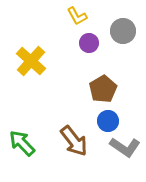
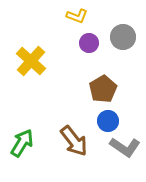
yellow L-shape: rotated 40 degrees counterclockwise
gray circle: moved 6 px down
green arrow: rotated 76 degrees clockwise
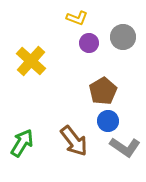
yellow L-shape: moved 2 px down
brown pentagon: moved 2 px down
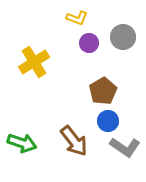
yellow cross: moved 3 px right, 1 px down; rotated 16 degrees clockwise
green arrow: rotated 76 degrees clockwise
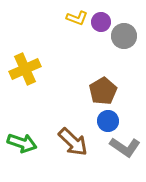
gray circle: moved 1 px right, 1 px up
purple circle: moved 12 px right, 21 px up
yellow cross: moved 9 px left, 7 px down; rotated 8 degrees clockwise
brown arrow: moved 1 px left, 1 px down; rotated 8 degrees counterclockwise
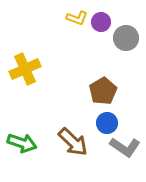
gray circle: moved 2 px right, 2 px down
blue circle: moved 1 px left, 2 px down
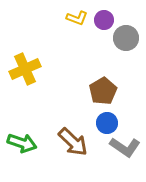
purple circle: moved 3 px right, 2 px up
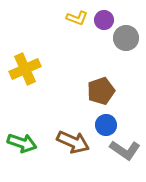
brown pentagon: moved 2 px left; rotated 12 degrees clockwise
blue circle: moved 1 px left, 2 px down
brown arrow: rotated 20 degrees counterclockwise
gray L-shape: moved 3 px down
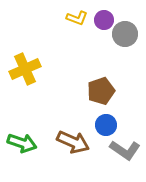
gray circle: moved 1 px left, 4 px up
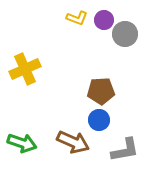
brown pentagon: rotated 16 degrees clockwise
blue circle: moved 7 px left, 5 px up
gray L-shape: rotated 44 degrees counterclockwise
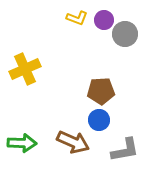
green arrow: rotated 16 degrees counterclockwise
